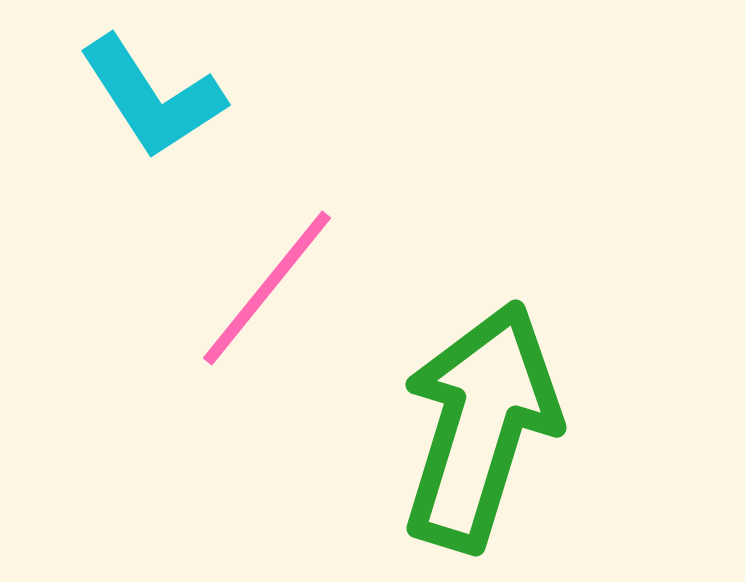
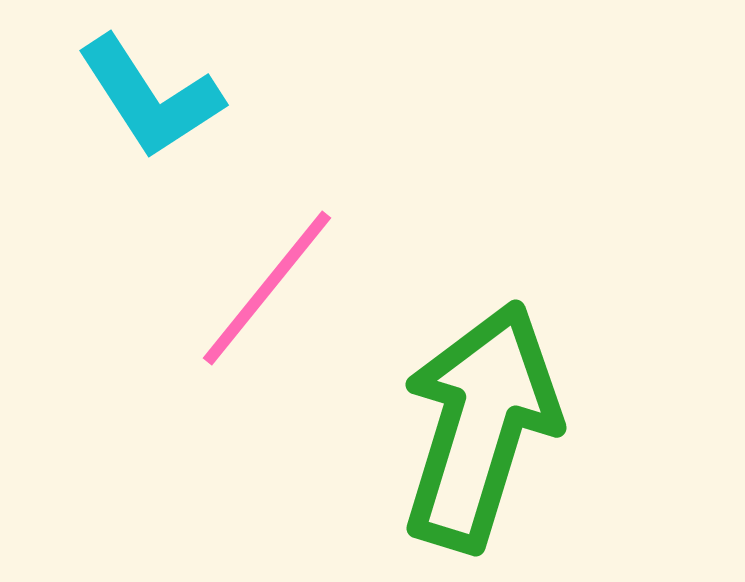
cyan L-shape: moved 2 px left
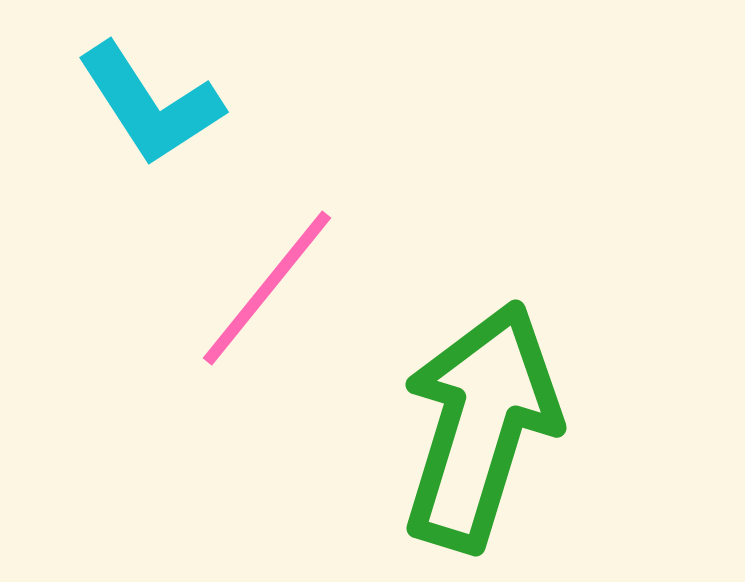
cyan L-shape: moved 7 px down
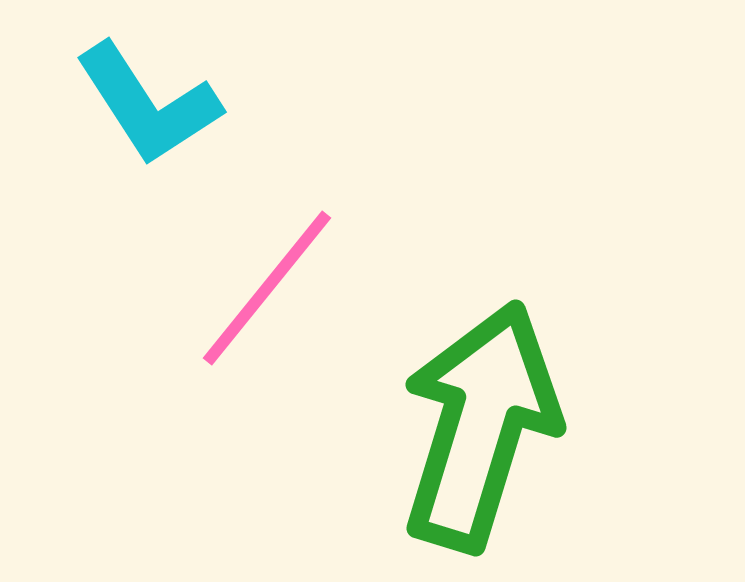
cyan L-shape: moved 2 px left
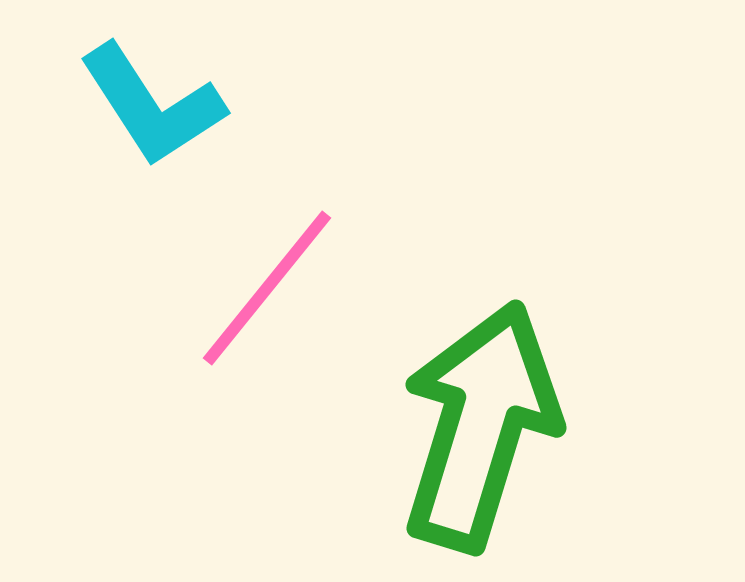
cyan L-shape: moved 4 px right, 1 px down
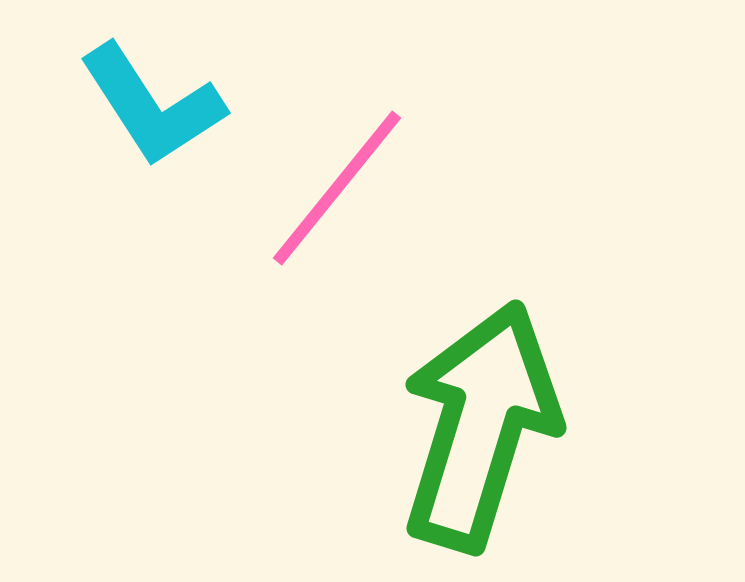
pink line: moved 70 px right, 100 px up
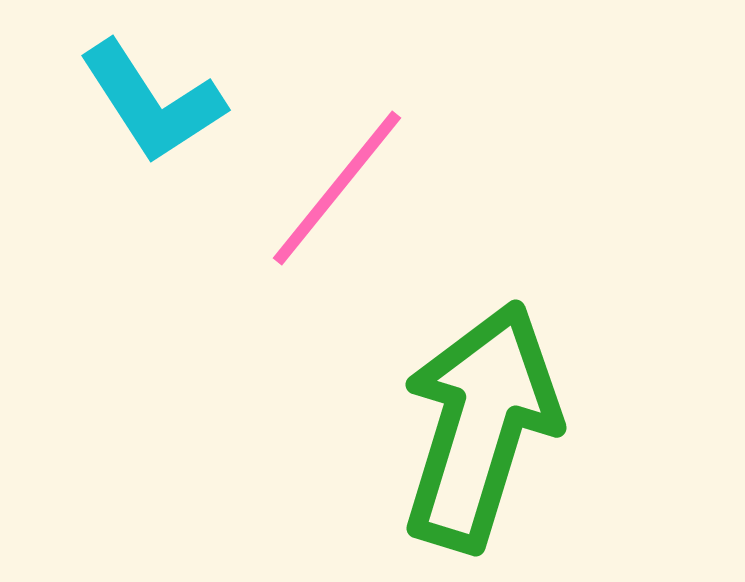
cyan L-shape: moved 3 px up
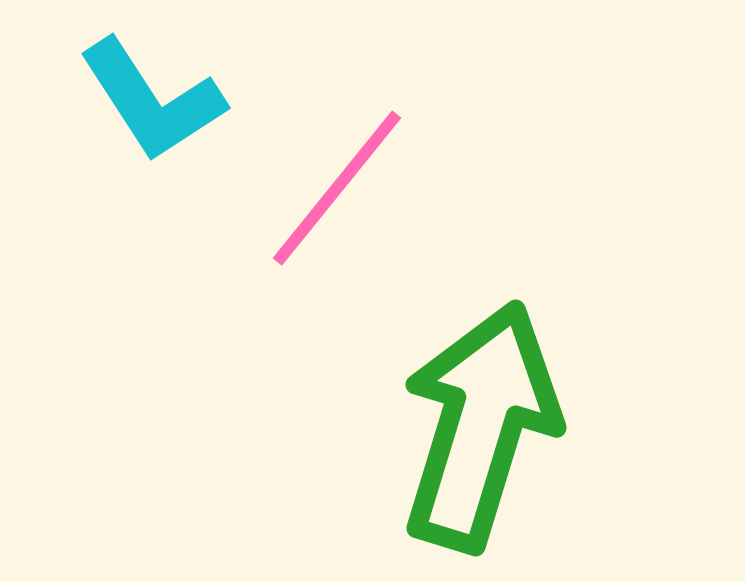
cyan L-shape: moved 2 px up
